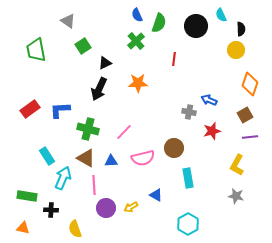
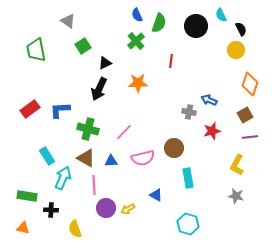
black semicircle at (241, 29): rotated 24 degrees counterclockwise
red line at (174, 59): moved 3 px left, 2 px down
yellow arrow at (131, 207): moved 3 px left, 2 px down
cyan hexagon at (188, 224): rotated 15 degrees counterclockwise
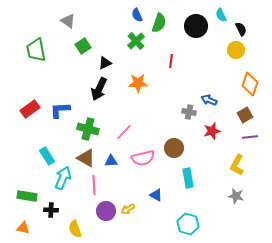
purple circle at (106, 208): moved 3 px down
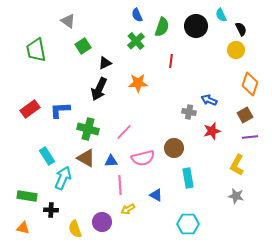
green semicircle at (159, 23): moved 3 px right, 4 px down
pink line at (94, 185): moved 26 px right
purple circle at (106, 211): moved 4 px left, 11 px down
cyan hexagon at (188, 224): rotated 15 degrees counterclockwise
